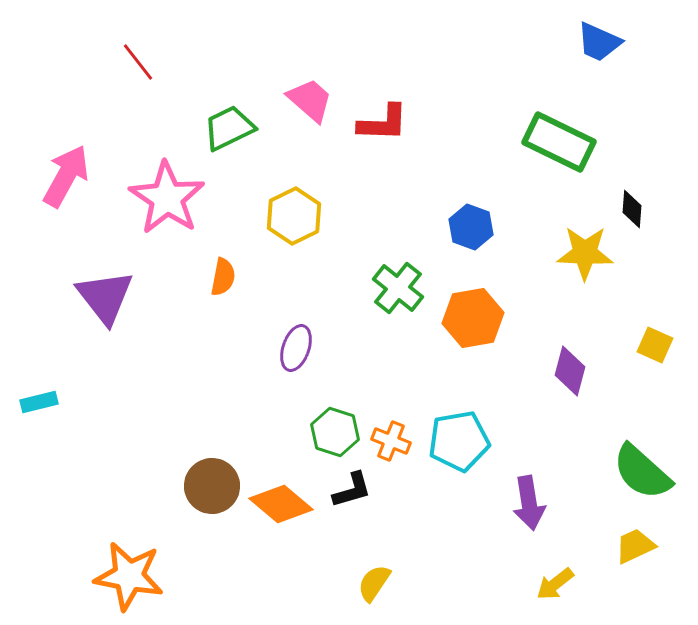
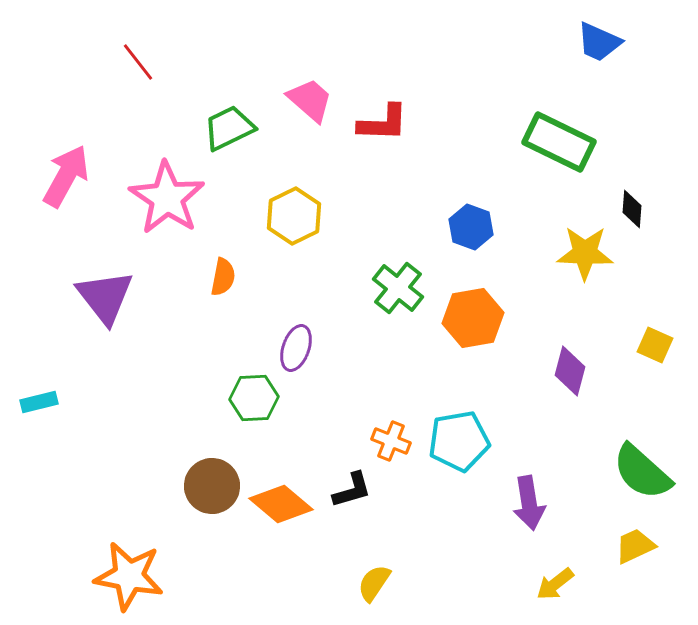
green hexagon: moved 81 px left, 34 px up; rotated 21 degrees counterclockwise
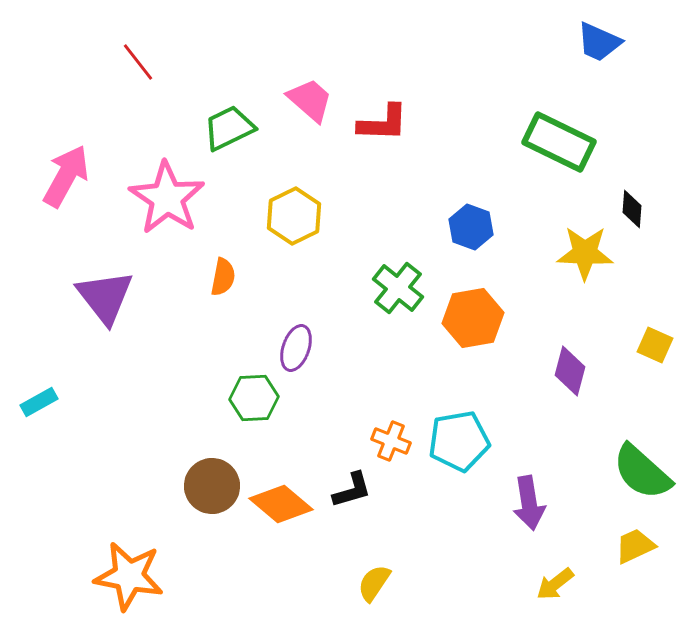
cyan rectangle: rotated 15 degrees counterclockwise
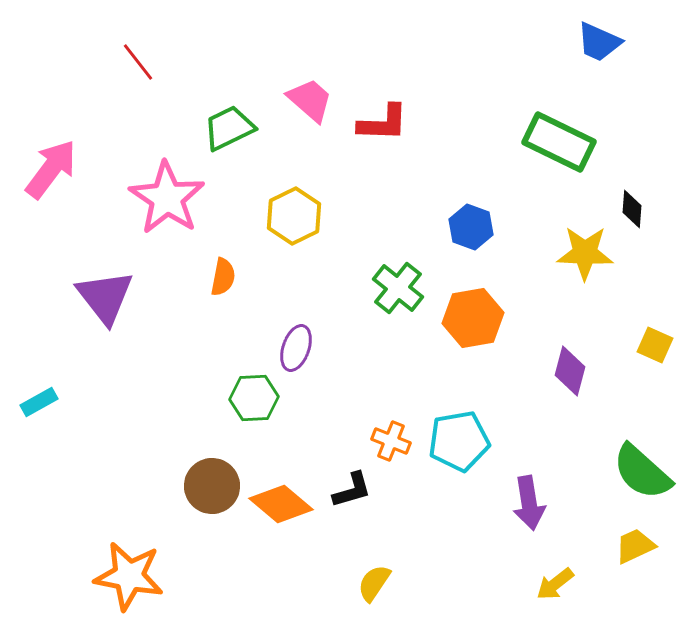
pink arrow: moved 15 px left, 7 px up; rotated 8 degrees clockwise
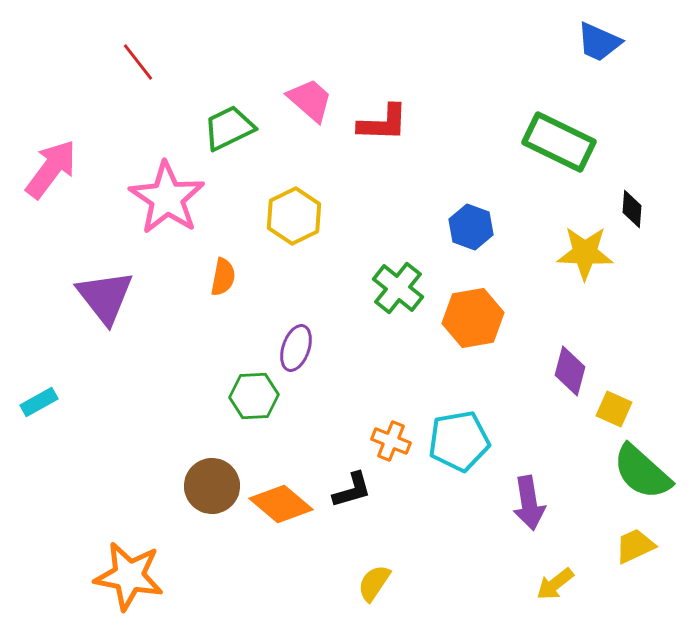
yellow square: moved 41 px left, 64 px down
green hexagon: moved 2 px up
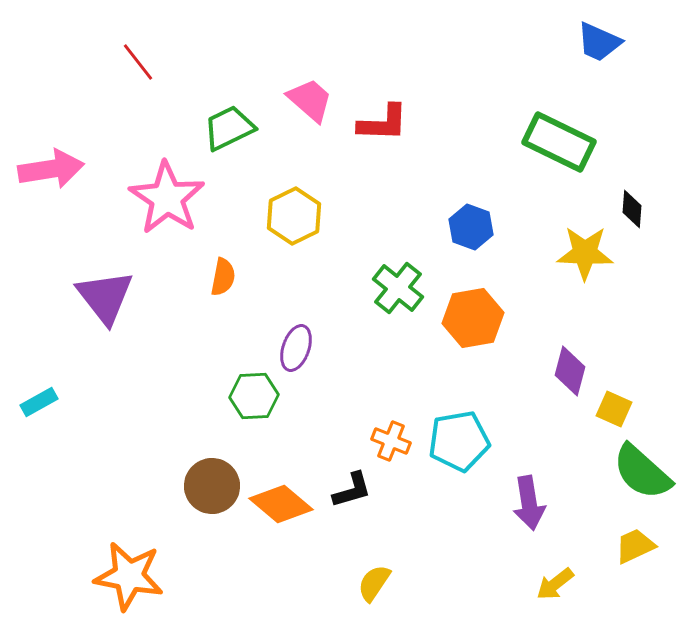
pink arrow: rotated 44 degrees clockwise
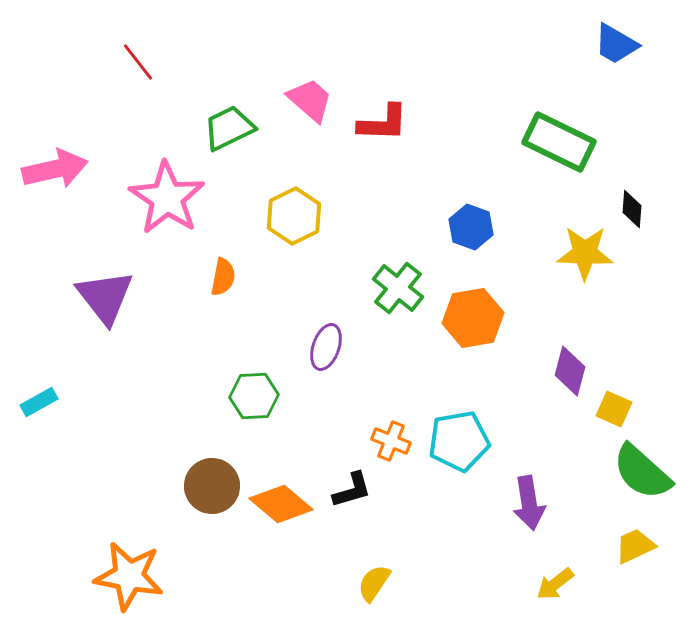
blue trapezoid: moved 17 px right, 2 px down; rotated 6 degrees clockwise
pink arrow: moved 4 px right; rotated 4 degrees counterclockwise
purple ellipse: moved 30 px right, 1 px up
